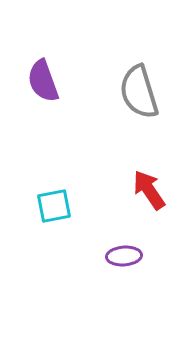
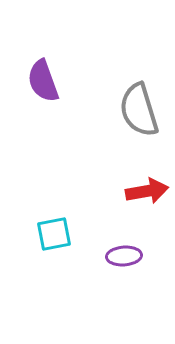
gray semicircle: moved 18 px down
red arrow: moved 2 px left, 1 px down; rotated 114 degrees clockwise
cyan square: moved 28 px down
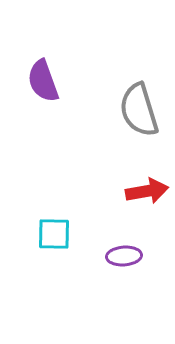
cyan square: rotated 12 degrees clockwise
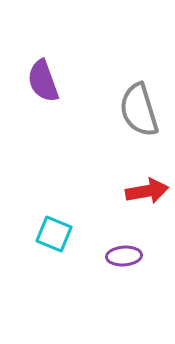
cyan square: rotated 21 degrees clockwise
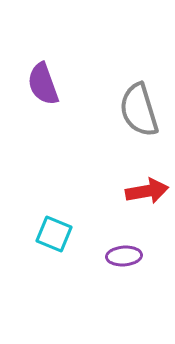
purple semicircle: moved 3 px down
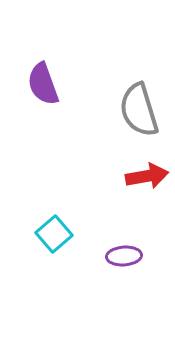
red arrow: moved 15 px up
cyan square: rotated 27 degrees clockwise
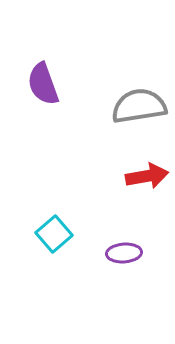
gray semicircle: moved 4 px up; rotated 98 degrees clockwise
purple ellipse: moved 3 px up
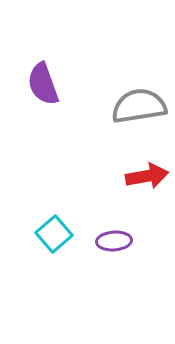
purple ellipse: moved 10 px left, 12 px up
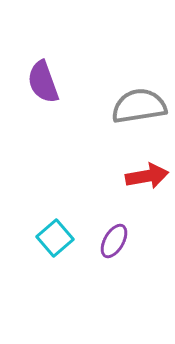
purple semicircle: moved 2 px up
cyan square: moved 1 px right, 4 px down
purple ellipse: rotated 56 degrees counterclockwise
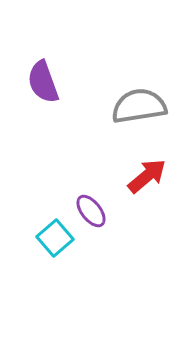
red arrow: rotated 30 degrees counterclockwise
purple ellipse: moved 23 px left, 30 px up; rotated 68 degrees counterclockwise
